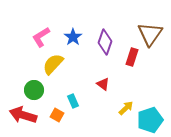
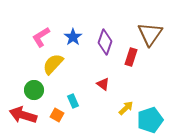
red rectangle: moved 1 px left
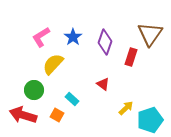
cyan rectangle: moved 1 px left, 2 px up; rotated 24 degrees counterclockwise
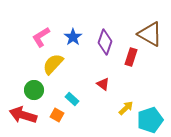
brown triangle: rotated 36 degrees counterclockwise
